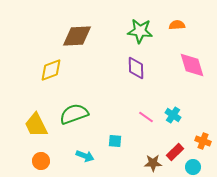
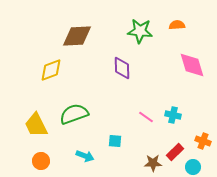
purple diamond: moved 14 px left
cyan cross: rotated 21 degrees counterclockwise
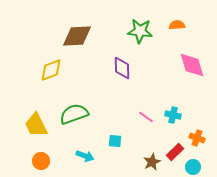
orange cross: moved 6 px left, 3 px up
brown star: moved 1 px left, 1 px up; rotated 24 degrees counterclockwise
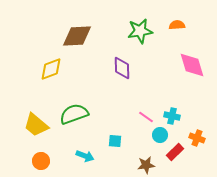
green star: rotated 15 degrees counterclockwise
yellow diamond: moved 1 px up
cyan cross: moved 1 px left, 1 px down
yellow trapezoid: rotated 24 degrees counterclockwise
brown star: moved 6 px left, 3 px down; rotated 18 degrees clockwise
cyan circle: moved 33 px left, 32 px up
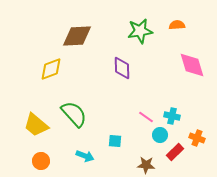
green semicircle: rotated 68 degrees clockwise
brown star: rotated 12 degrees clockwise
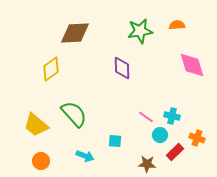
brown diamond: moved 2 px left, 3 px up
yellow diamond: rotated 15 degrees counterclockwise
brown star: moved 1 px right, 1 px up
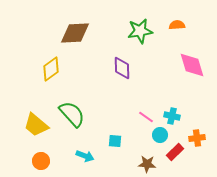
green semicircle: moved 2 px left
orange cross: rotated 28 degrees counterclockwise
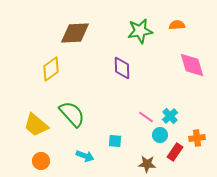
cyan cross: moved 2 px left; rotated 35 degrees clockwise
red rectangle: rotated 12 degrees counterclockwise
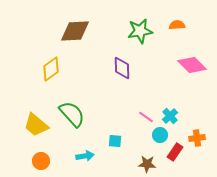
brown diamond: moved 2 px up
pink diamond: rotated 28 degrees counterclockwise
cyan arrow: rotated 30 degrees counterclockwise
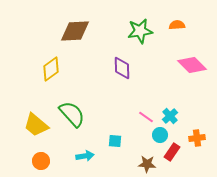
red rectangle: moved 3 px left
